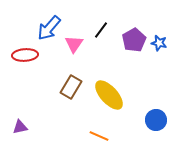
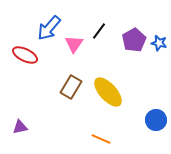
black line: moved 2 px left, 1 px down
red ellipse: rotated 30 degrees clockwise
yellow ellipse: moved 1 px left, 3 px up
orange line: moved 2 px right, 3 px down
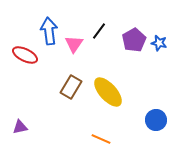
blue arrow: moved 3 px down; rotated 132 degrees clockwise
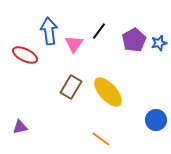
blue star: rotated 28 degrees counterclockwise
orange line: rotated 12 degrees clockwise
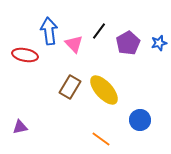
purple pentagon: moved 6 px left, 3 px down
pink triangle: rotated 18 degrees counterclockwise
red ellipse: rotated 15 degrees counterclockwise
brown rectangle: moved 1 px left
yellow ellipse: moved 4 px left, 2 px up
blue circle: moved 16 px left
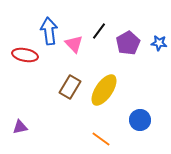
blue star: rotated 21 degrees clockwise
yellow ellipse: rotated 76 degrees clockwise
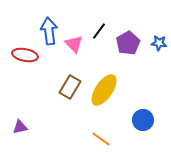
blue circle: moved 3 px right
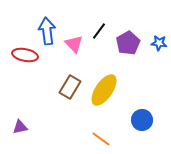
blue arrow: moved 2 px left
blue circle: moved 1 px left
